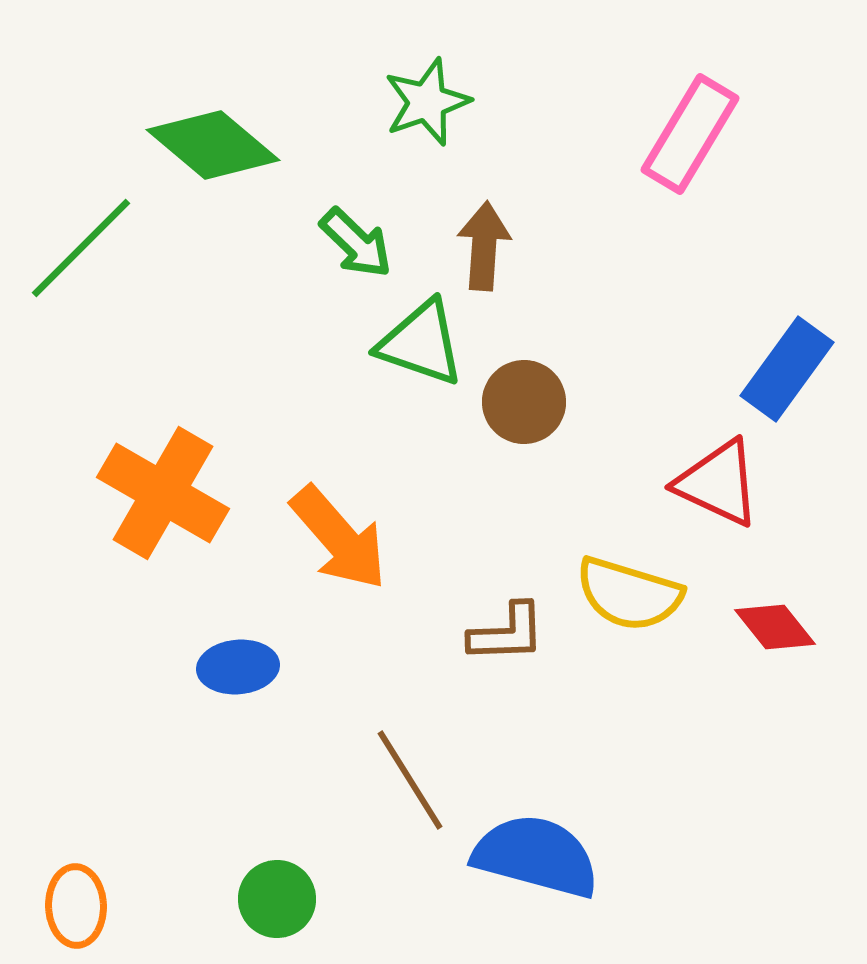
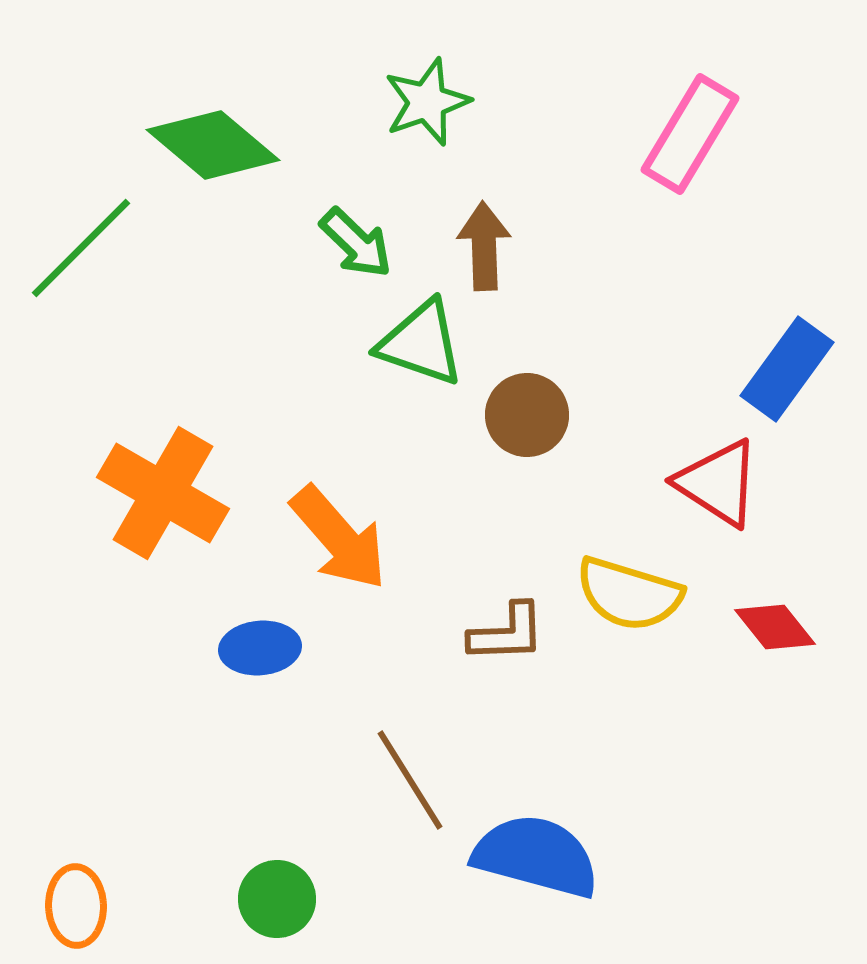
brown arrow: rotated 6 degrees counterclockwise
brown circle: moved 3 px right, 13 px down
red triangle: rotated 8 degrees clockwise
blue ellipse: moved 22 px right, 19 px up
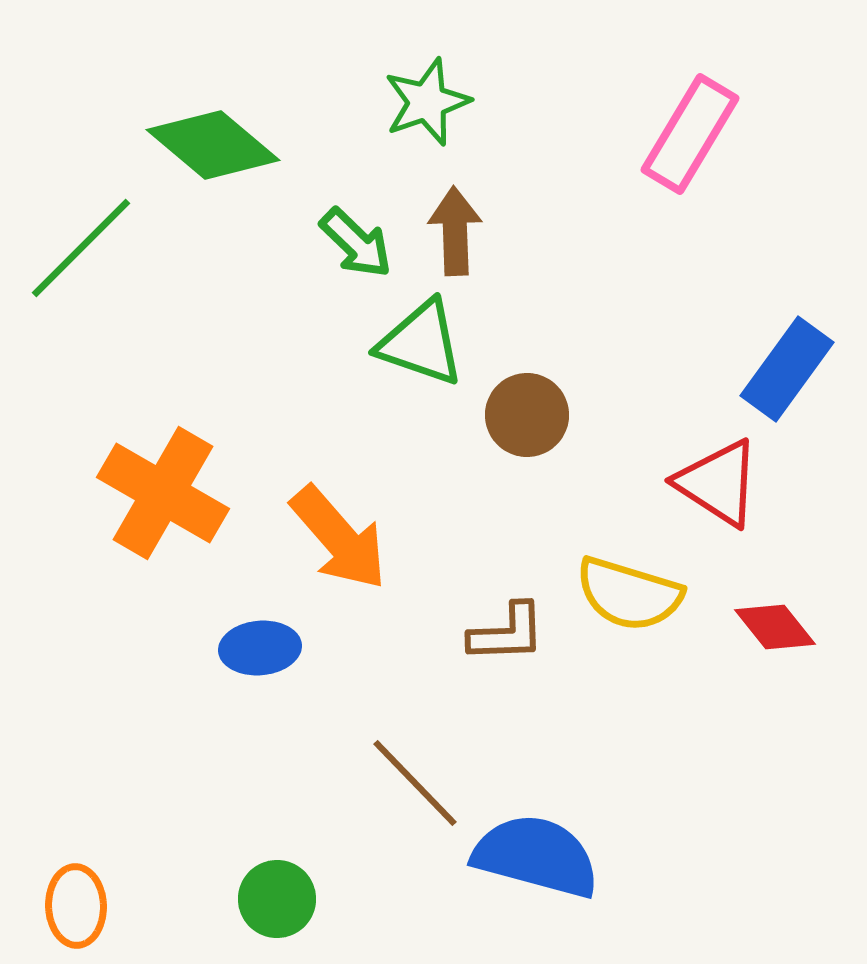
brown arrow: moved 29 px left, 15 px up
brown line: moved 5 px right, 3 px down; rotated 12 degrees counterclockwise
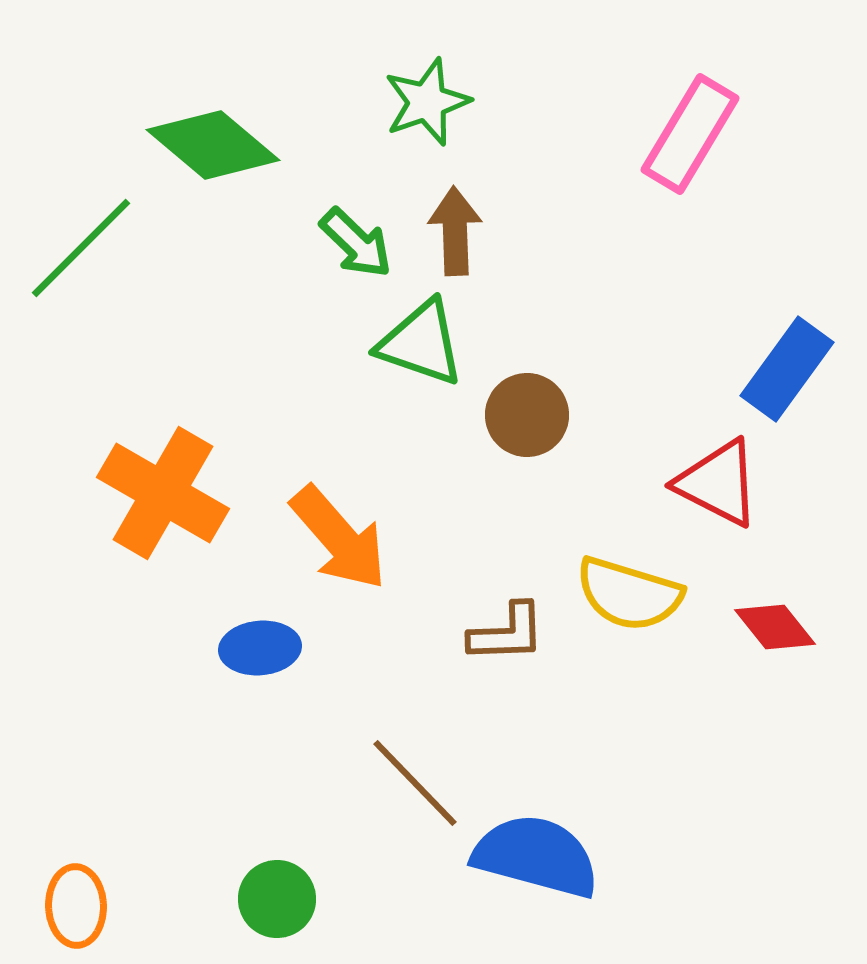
red triangle: rotated 6 degrees counterclockwise
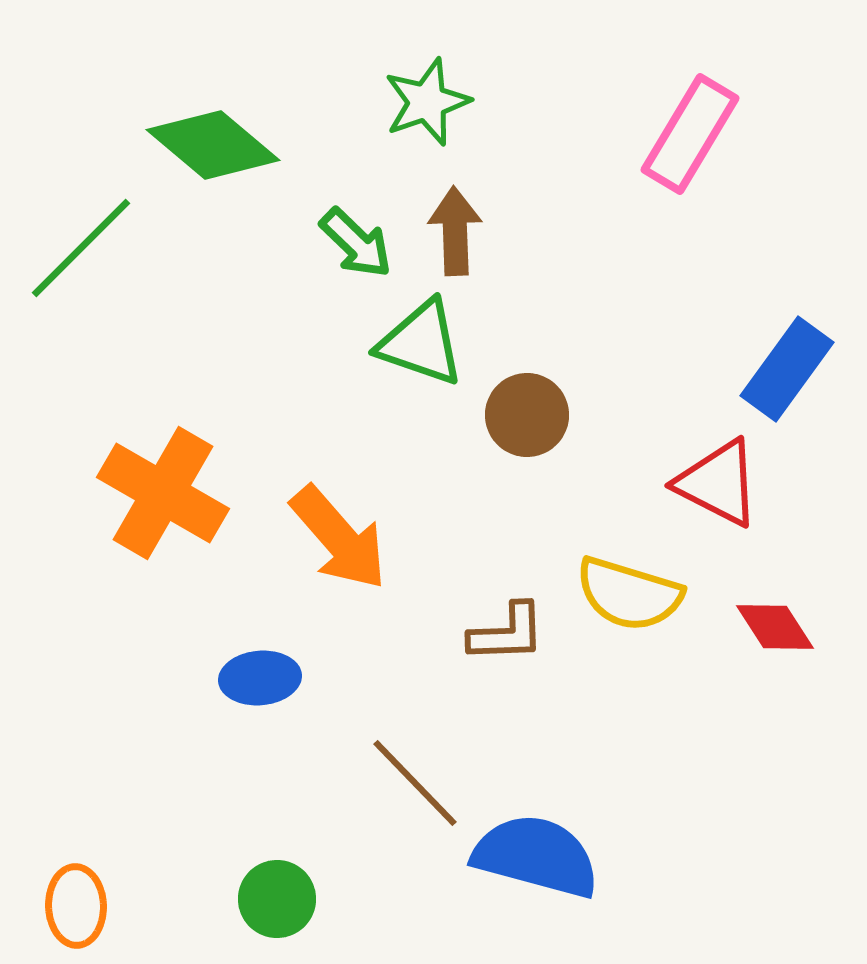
red diamond: rotated 6 degrees clockwise
blue ellipse: moved 30 px down
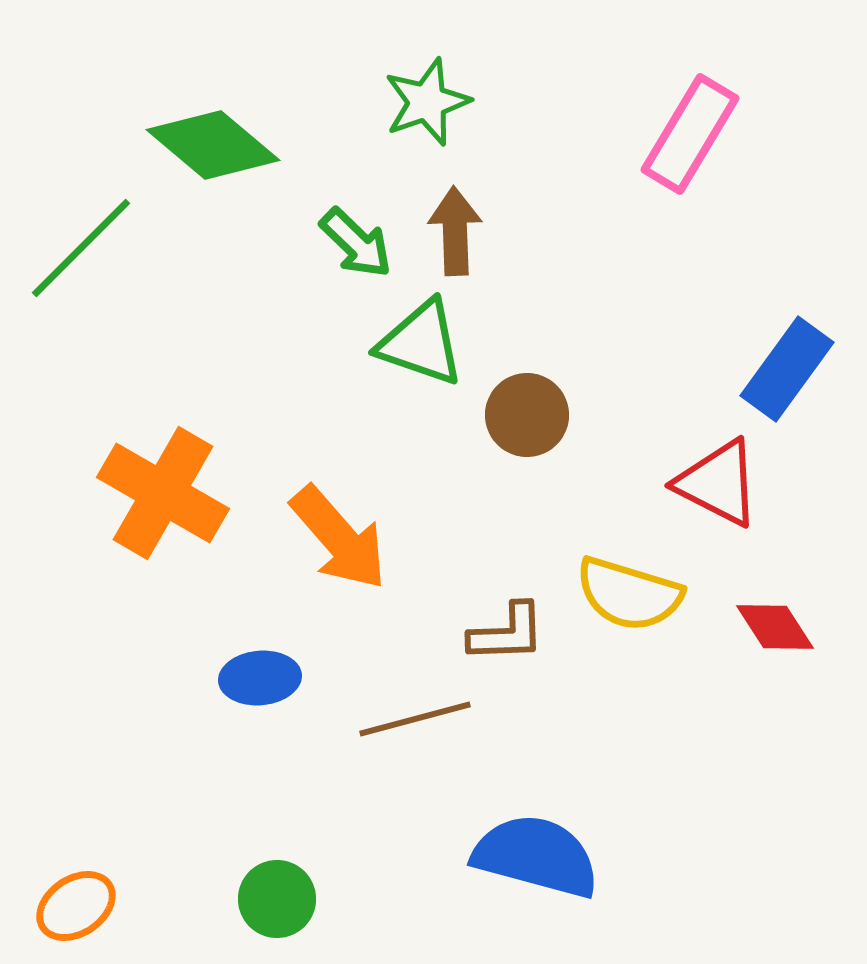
brown line: moved 64 px up; rotated 61 degrees counterclockwise
orange ellipse: rotated 58 degrees clockwise
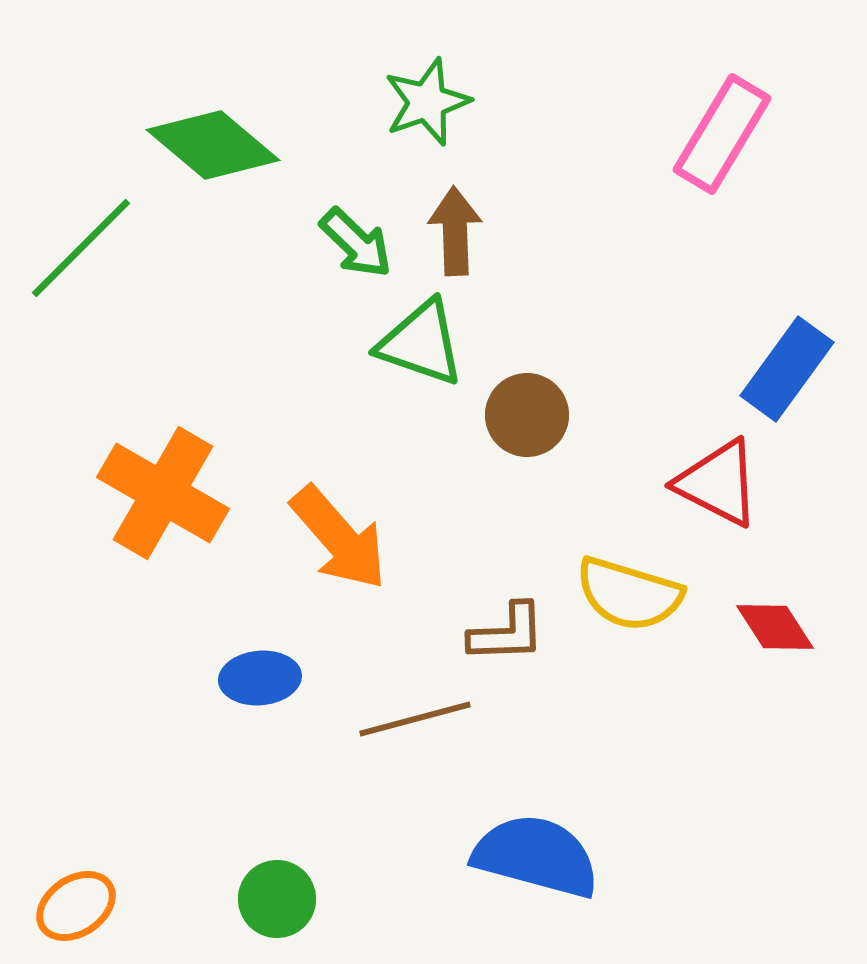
pink rectangle: moved 32 px right
